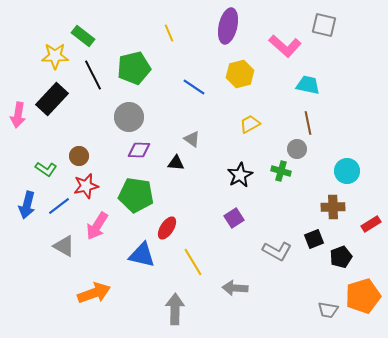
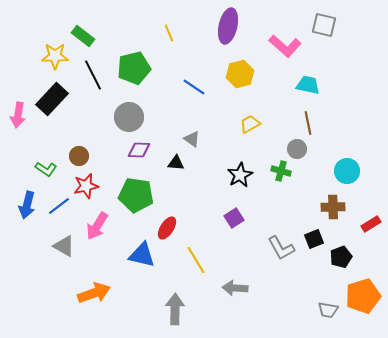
gray L-shape at (277, 251): moved 4 px right, 3 px up; rotated 32 degrees clockwise
yellow line at (193, 262): moved 3 px right, 2 px up
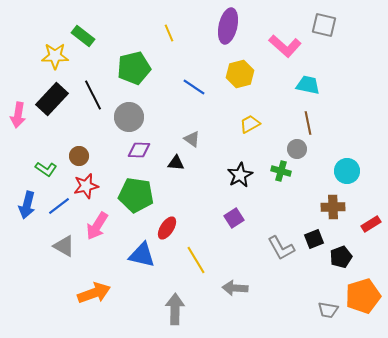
black line at (93, 75): moved 20 px down
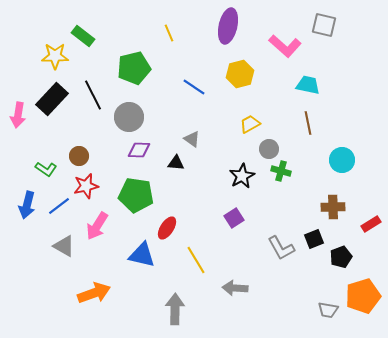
gray circle at (297, 149): moved 28 px left
cyan circle at (347, 171): moved 5 px left, 11 px up
black star at (240, 175): moved 2 px right, 1 px down
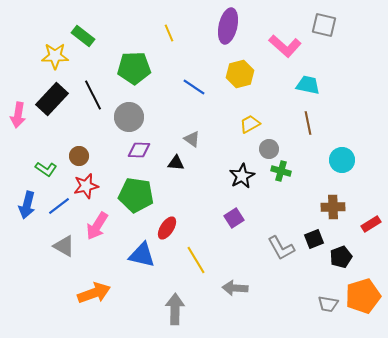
green pentagon at (134, 68): rotated 12 degrees clockwise
gray trapezoid at (328, 310): moved 6 px up
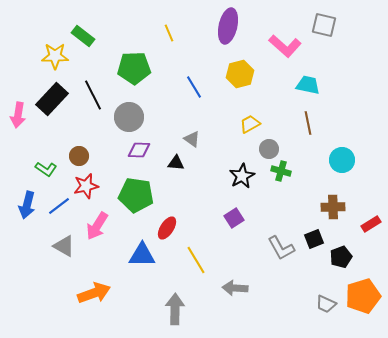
blue line at (194, 87): rotated 25 degrees clockwise
blue triangle at (142, 255): rotated 12 degrees counterclockwise
gray trapezoid at (328, 304): moved 2 px left; rotated 15 degrees clockwise
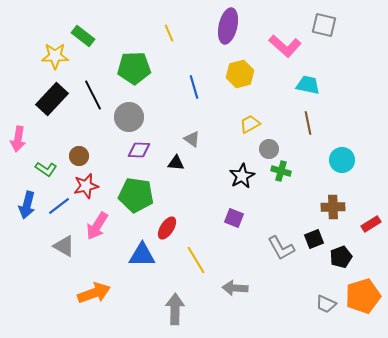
blue line at (194, 87): rotated 15 degrees clockwise
pink arrow at (18, 115): moved 24 px down
purple square at (234, 218): rotated 36 degrees counterclockwise
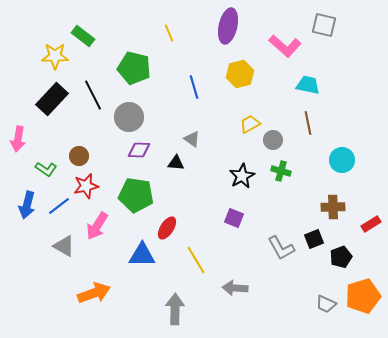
green pentagon at (134, 68): rotated 16 degrees clockwise
gray circle at (269, 149): moved 4 px right, 9 px up
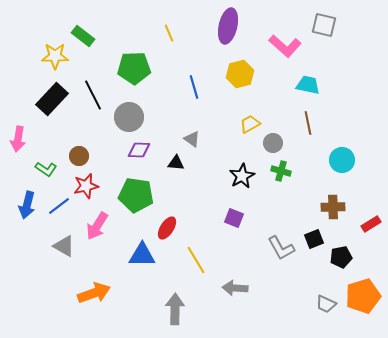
green pentagon at (134, 68): rotated 16 degrees counterclockwise
gray circle at (273, 140): moved 3 px down
black pentagon at (341, 257): rotated 10 degrees clockwise
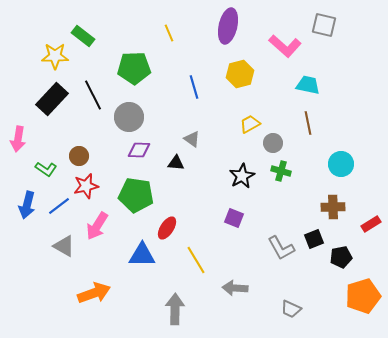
cyan circle at (342, 160): moved 1 px left, 4 px down
gray trapezoid at (326, 304): moved 35 px left, 5 px down
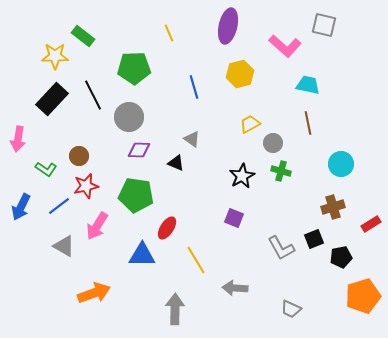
black triangle at (176, 163): rotated 18 degrees clockwise
blue arrow at (27, 205): moved 6 px left, 2 px down; rotated 12 degrees clockwise
brown cross at (333, 207): rotated 15 degrees counterclockwise
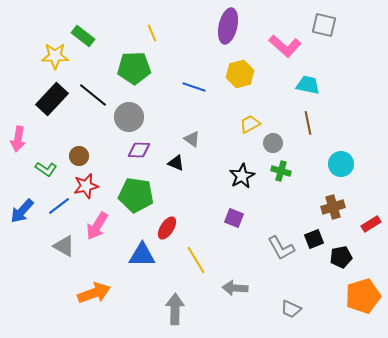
yellow line at (169, 33): moved 17 px left
blue line at (194, 87): rotated 55 degrees counterclockwise
black line at (93, 95): rotated 24 degrees counterclockwise
blue arrow at (21, 207): moved 1 px right, 4 px down; rotated 16 degrees clockwise
